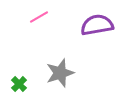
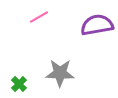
gray star: rotated 20 degrees clockwise
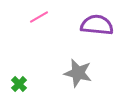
purple semicircle: rotated 16 degrees clockwise
gray star: moved 18 px right; rotated 12 degrees clockwise
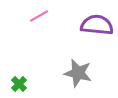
pink line: moved 1 px up
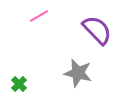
purple semicircle: moved 5 px down; rotated 40 degrees clockwise
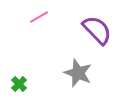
pink line: moved 1 px down
gray star: rotated 8 degrees clockwise
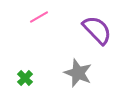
green cross: moved 6 px right, 6 px up
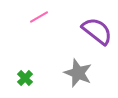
purple semicircle: moved 1 px down; rotated 8 degrees counterclockwise
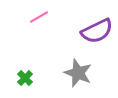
purple semicircle: rotated 116 degrees clockwise
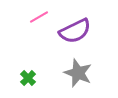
purple semicircle: moved 22 px left
green cross: moved 3 px right
